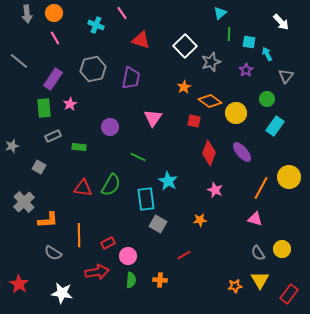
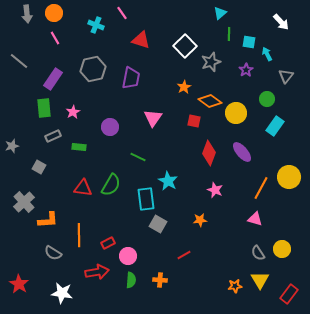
pink star at (70, 104): moved 3 px right, 8 px down
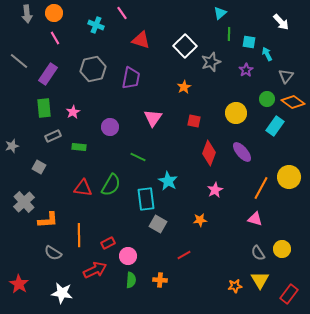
purple rectangle at (53, 79): moved 5 px left, 5 px up
orange diamond at (210, 101): moved 83 px right, 1 px down
pink star at (215, 190): rotated 21 degrees clockwise
red arrow at (97, 272): moved 2 px left, 2 px up; rotated 15 degrees counterclockwise
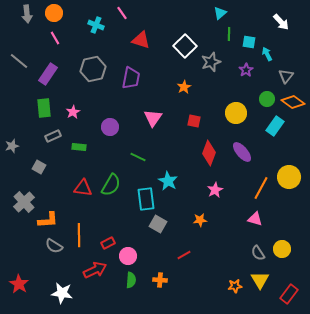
gray semicircle at (53, 253): moved 1 px right, 7 px up
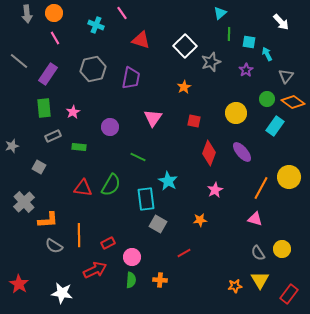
red line at (184, 255): moved 2 px up
pink circle at (128, 256): moved 4 px right, 1 px down
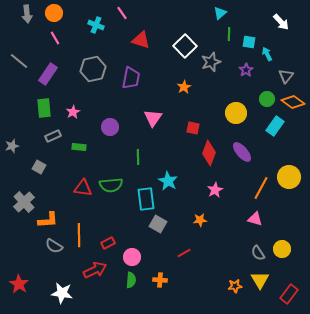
red square at (194, 121): moved 1 px left, 7 px down
green line at (138, 157): rotated 63 degrees clockwise
green semicircle at (111, 185): rotated 55 degrees clockwise
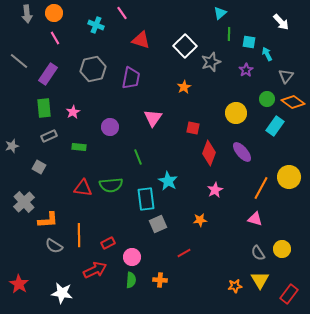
gray rectangle at (53, 136): moved 4 px left
green line at (138, 157): rotated 21 degrees counterclockwise
gray square at (158, 224): rotated 36 degrees clockwise
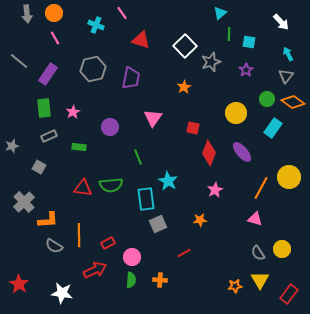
cyan arrow at (267, 54): moved 21 px right
cyan rectangle at (275, 126): moved 2 px left, 2 px down
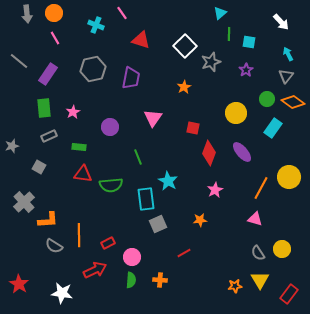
red triangle at (83, 188): moved 14 px up
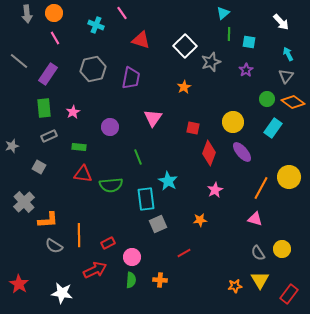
cyan triangle at (220, 13): moved 3 px right
yellow circle at (236, 113): moved 3 px left, 9 px down
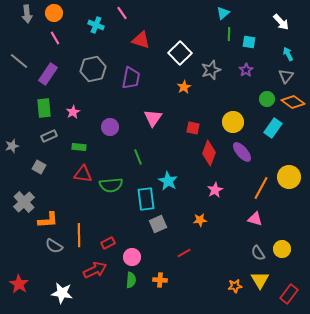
white square at (185, 46): moved 5 px left, 7 px down
gray star at (211, 62): moved 8 px down
